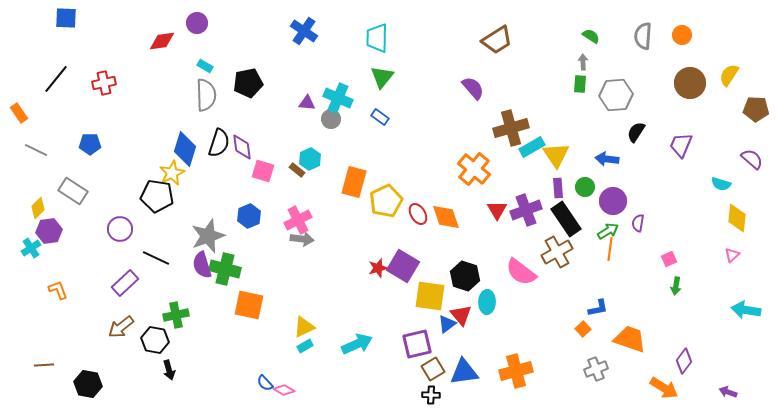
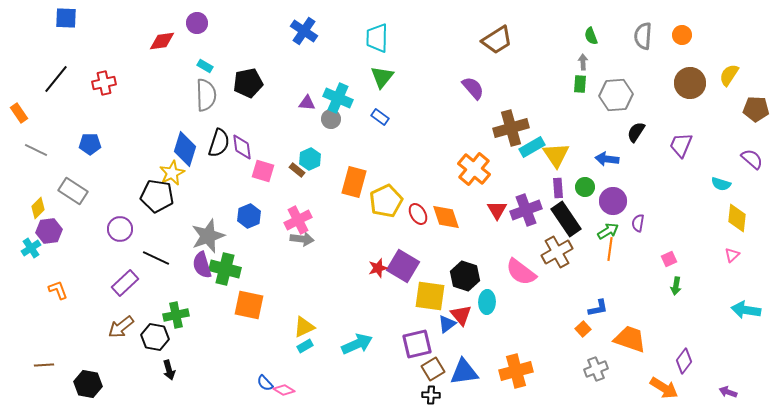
green semicircle at (591, 36): rotated 144 degrees counterclockwise
black hexagon at (155, 340): moved 3 px up
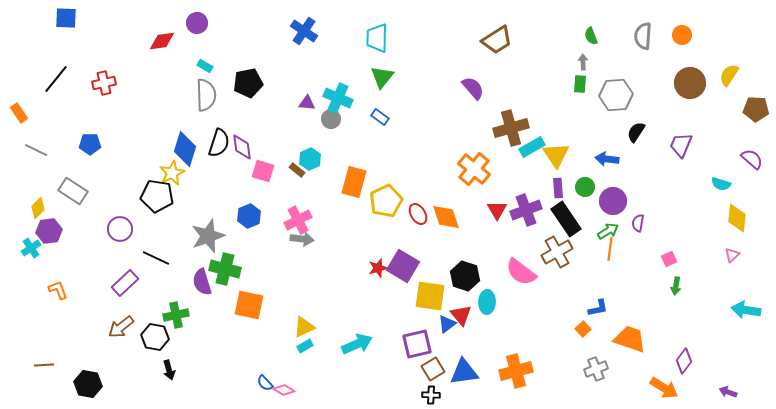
purple semicircle at (202, 265): moved 17 px down
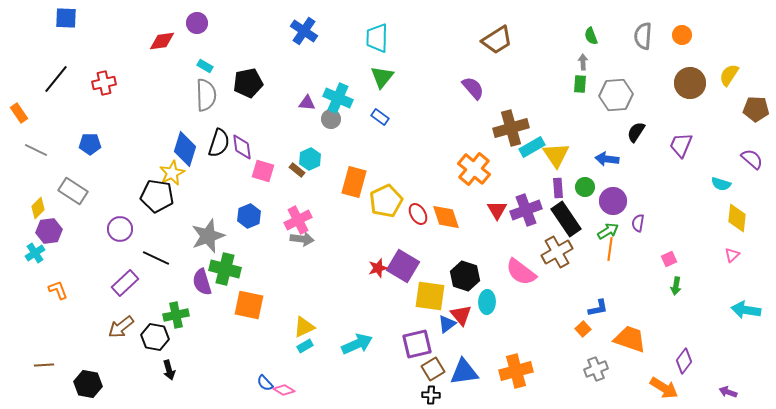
cyan cross at (31, 248): moved 4 px right, 5 px down
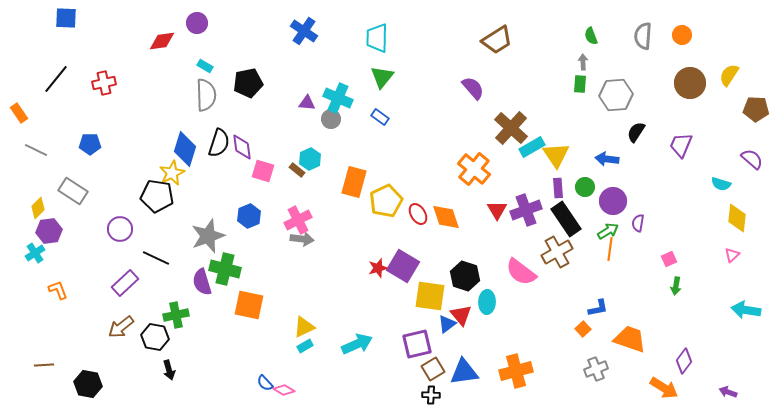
brown cross at (511, 128): rotated 32 degrees counterclockwise
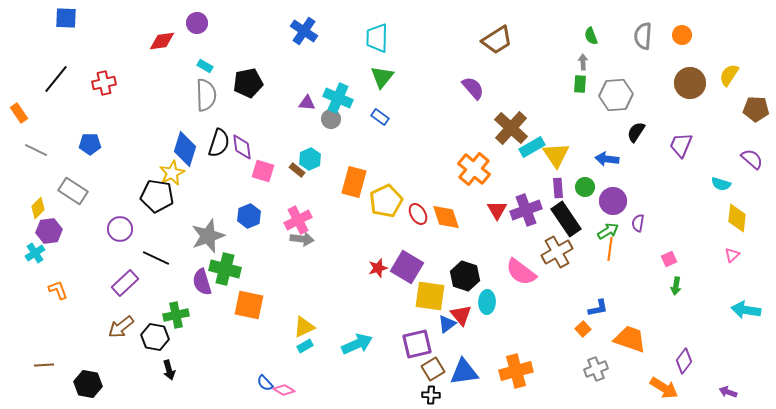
purple square at (403, 266): moved 4 px right, 1 px down
